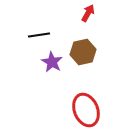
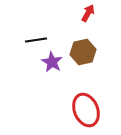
black line: moved 3 px left, 5 px down
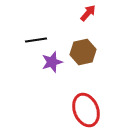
red arrow: rotated 12 degrees clockwise
purple star: rotated 25 degrees clockwise
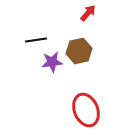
brown hexagon: moved 4 px left, 1 px up
purple star: rotated 10 degrees clockwise
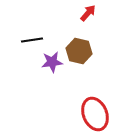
black line: moved 4 px left
brown hexagon: rotated 25 degrees clockwise
red ellipse: moved 9 px right, 4 px down
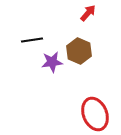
brown hexagon: rotated 10 degrees clockwise
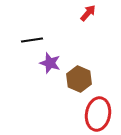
brown hexagon: moved 28 px down
purple star: moved 2 px left, 1 px down; rotated 25 degrees clockwise
red ellipse: moved 3 px right; rotated 32 degrees clockwise
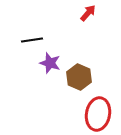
brown hexagon: moved 2 px up
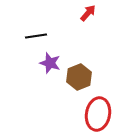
black line: moved 4 px right, 4 px up
brown hexagon: rotated 15 degrees clockwise
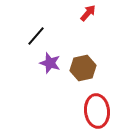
black line: rotated 40 degrees counterclockwise
brown hexagon: moved 4 px right, 9 px up; rotated 10 degrees clockwise
red ellipse: moved 1 px left, 3 px up; rotated 16 degrees counterclockwise
